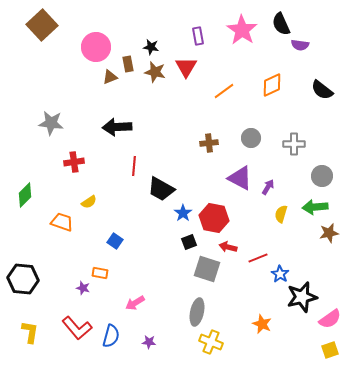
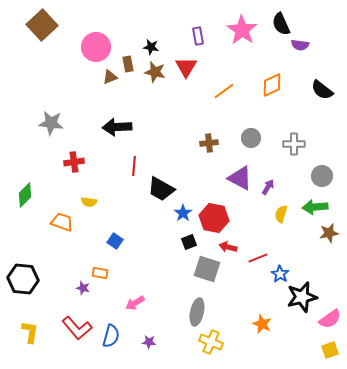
yellow semicircle at (89, 202): rotated 42 degrees clockwise
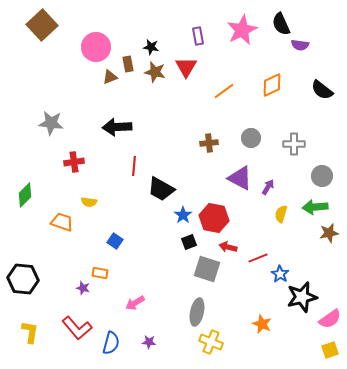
pink star at (242, 30): rotated 12 degrees clockwise
blue star at (183, 213): moved 2 px down
blue semicircle at (111, 336): moved 7 px down
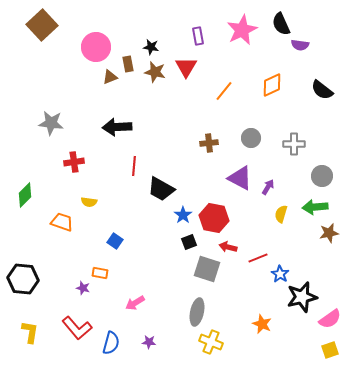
orange line at (224, 91): rotated 15 degrees counterclockwise
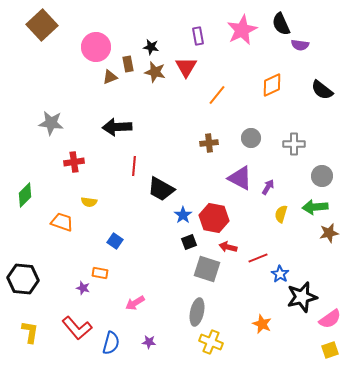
orange line at (224, 91): moved 7 px left, 4 px down
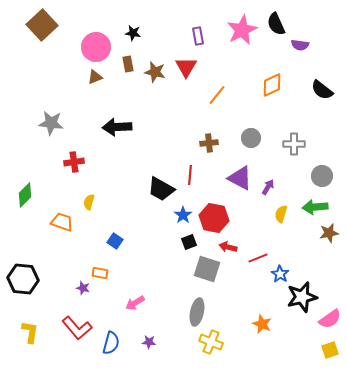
black semicircle at (281, 24): moved 5 px left
black star at (151, 47): moved 18 px left, 14 px up
brown triangle at (110, 77): moved 15 px left
red line at (134, 166): moved 56 px right, 9 px down
yellow semicircle at (89, 202): rotated 98 degrees clockwise
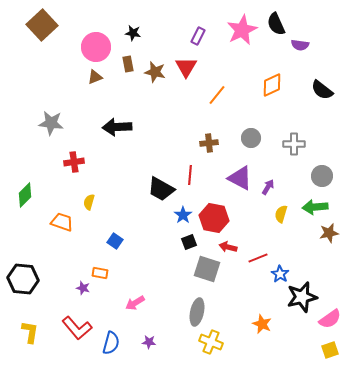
purple rectangle at (198, 36): rotated 36 degrees clockwise
